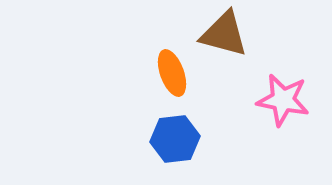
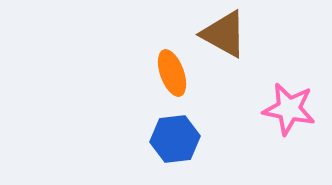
brown triangle: rotated 14 degrees clockwise
pink star: moved 6 px right, 9 px down
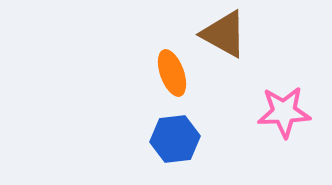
pink star: moved 5 px left, 3 px down; rotated 14 degrees counterclockwise
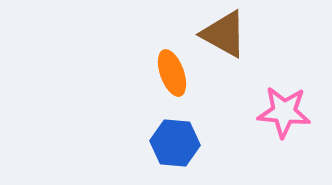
pink star: rotated 8 degrees clockwise
blue hexagon: moved 4 px down; rotated 12 degrees clockwise
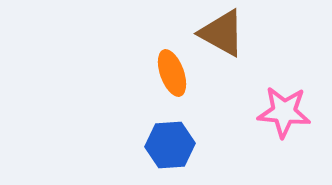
brown triangle: moved 2 px left, 1 px up
blue hexagon: moved 5 px left, 2 px down; rotated 9 degrees counterclockwise
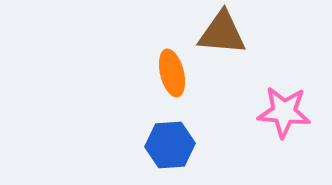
brown triangle: rotated 24 degrees counterclockwise
orange ellipse: rotated 6 degrees clockwise
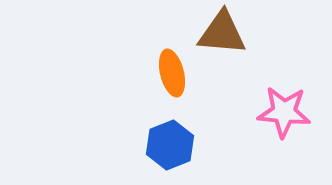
blue hexagon: rotated 18 degrees counterclockwise
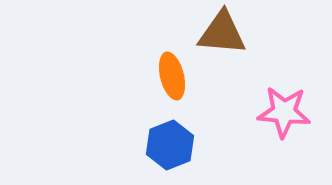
orange ellipse: moved 3 px down
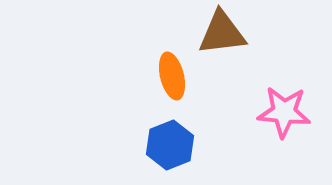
brown triangle: rotated 12 degrees counterclockwise
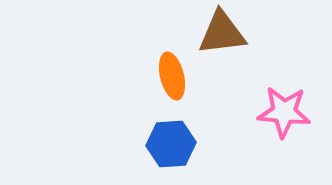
blue hexagon: moved 1 px right, 1 px up; rotated 18 degrees clockwise
